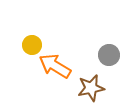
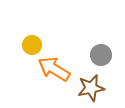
gray circle: moved 8 px left
orange arrow: moved 1 px left, 3 px down
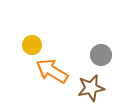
orange arrow: moved 2 px left, 2 px down
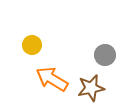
gray circle: moved 4 px right
orange arrow: moved 8 px down
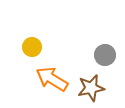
yellow circle: moved 2 px down
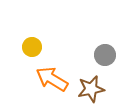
brown star: moved 1 px down
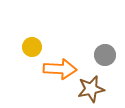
orange arrow: moved 8 px right, 10 px up; rotated 152 degrees clockwise
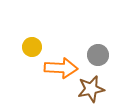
gray circle: moved 7 px left
orange arrow: moved 1 px right, 1 px up
